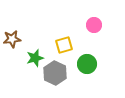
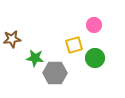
yellow square: moved 10 px right
green star: rotated 24 degrees clockwise
green circle: moved 8 px right, 6 px up
gray hexagon: rotated 25 degrees counterclockwise
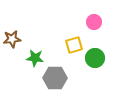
pink circle: moved 3 px up
gray hexagon: moved 5 px down
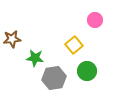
pink circle: moved 1 px right, 2 px up
yellow square: rotated 24 degrees counterclockwise
green circle: moved 8 px left, 13 px down
gray hexagon: moved 1 px left; rotated 10 degrees counterclockwise
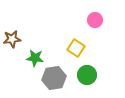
yellow square: moved 2 px right, 3 px down; rotated 18 degrees counterclockwise
green circle: moved 4 px down
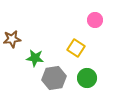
green circle: moved 3 px down
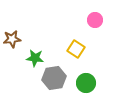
yellow square: moved 1 px down
green circle: moved 1 px left, 5 px down
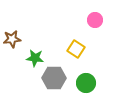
gray hexagon: rotated 10 degrees clockwise
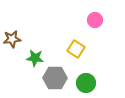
gray hexagon: moved 1 px right
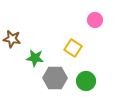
brown star: rotated 18 degrees clockwise
yellow square: moved 3 px left, 1 px up
green circle: moved 2 px up
